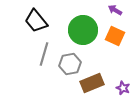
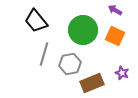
purple star: moved 1 px left, 15 px up
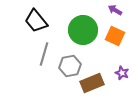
gray hexagon: moved 2 px down
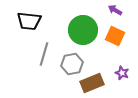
black trapezoid: moved 7 px left; rotated 45 degrees counterclockwise
gray hexagon: moved 2 px right, 2 px up
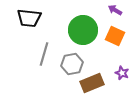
black trapezoid: moved 3 px up
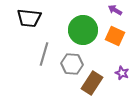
gray hexagon: rotated 15 degrees clockwise
brown rectangle: rotated 35 degrees counterclockwise
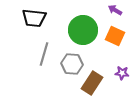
black trapezoid: moved 5 px right
purple star: rotated 16 degrees counterclockwise
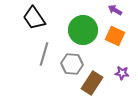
black trapezoid: rotated 50 degrees clockwise
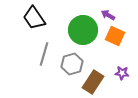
purple arrow: moved 7 px left, 5 px down
gray hexagon: rotated 20 degrees counterclockwise
brown rectangle: moved 1 px right, 1 px up
